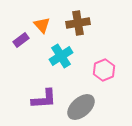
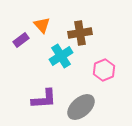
brown cross: moved 2 px right, 10 px down
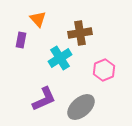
orange triangle: moved 4 px left, 6 px up
purple rectangle: rotated 42 degrees counterclockwise
cyan cross: moved 1 px left, 2 px down
purple L-shape: rotated 20 degrees counterclockwise
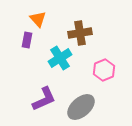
purple rectangle: moved 6 px right
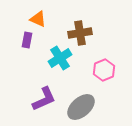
orange triangle: rotated 24 degrees counterclockwise
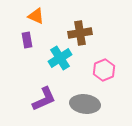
orange triangle: moved 2 px left, 3 px up
purple rectangle: rotated 21 degrees counterclockwise
gray ellipse: moved 4 px right, 3 px up; rotated 48 degrees clockwise
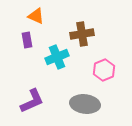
brown cross: moved 2 px right, 1 px down
cyan cross: moved 3 px left, 1 px up; rotated 10 degrees clockwise
purple L-shape: moved 12 px left, 2 px down
